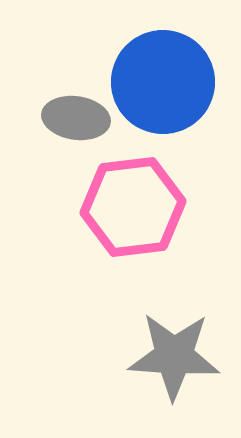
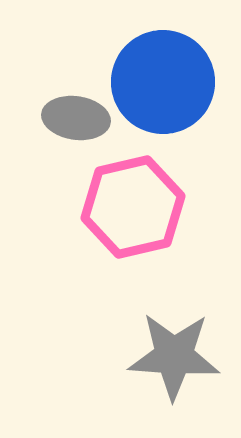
pink hexagon: rotated 6 degrees counterclockwise
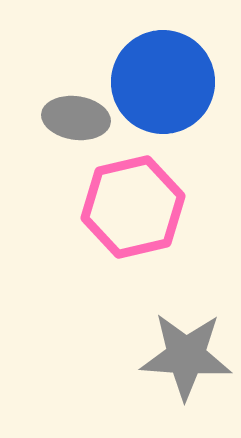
gray star: moved 12 px right
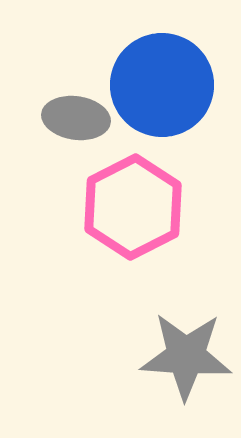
blue circle: moved 1 px left, 3 px down
pink hexagon: rotated 14 degrees counterclockwise
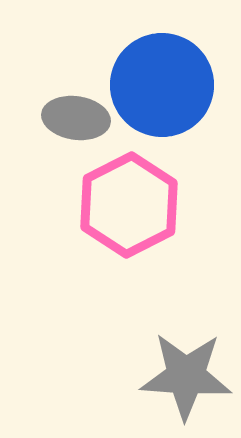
pink hexagon: moved 4 px left, 2 px up
gray star: moved 20 px down
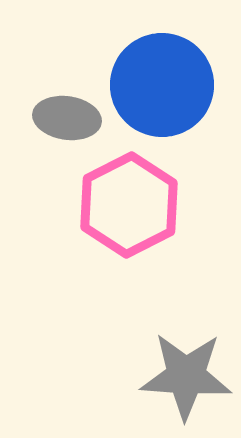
gray ellipse: moved 9 px left
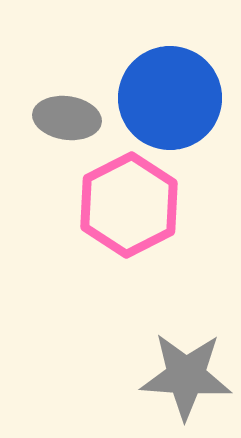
blue circle: moved 8 px right, 13 px down
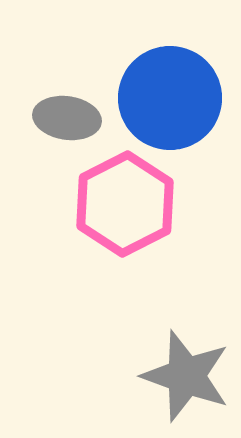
pink hexagon: moved 4 px left, 1 px up
gray star: rotated 16 degrees clockwise
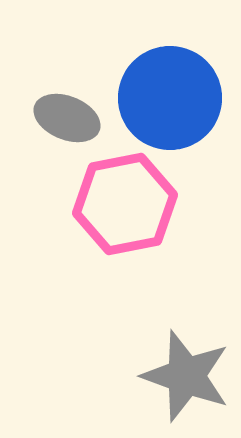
gray ellipse: rotated 14 degrees clockwise
pink hexagon: rotated 16 degrees clockwise
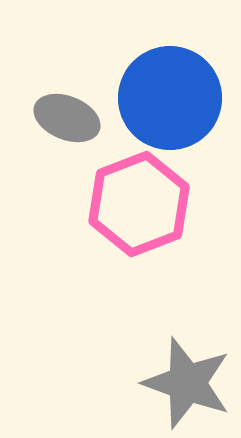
pink hexagon: moved 14 px right; rotated 10 degrees counterclockwise
gray star: moved 1 px right, 7 px down
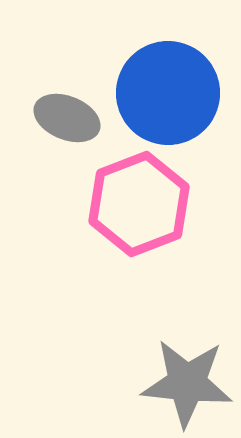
blue circle: moved 2 px left, 5 px up
gray star: rotated 14 degrees counterclockwise
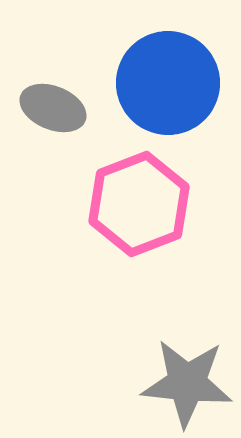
blue circle: moved 10 px up
gray ellipse: moved 14 px left, 10 px up
